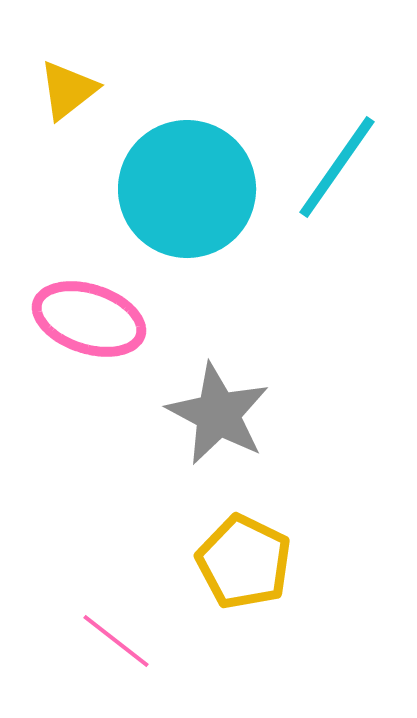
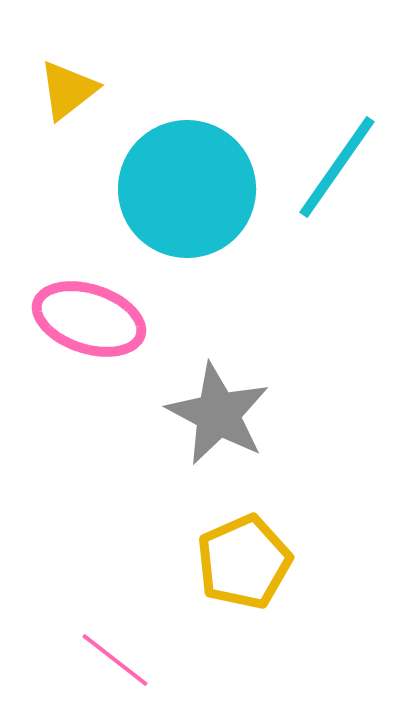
yellow pentagon: rotated 22 degrees clockwise
pink line: moved 1 px left, 19 px down
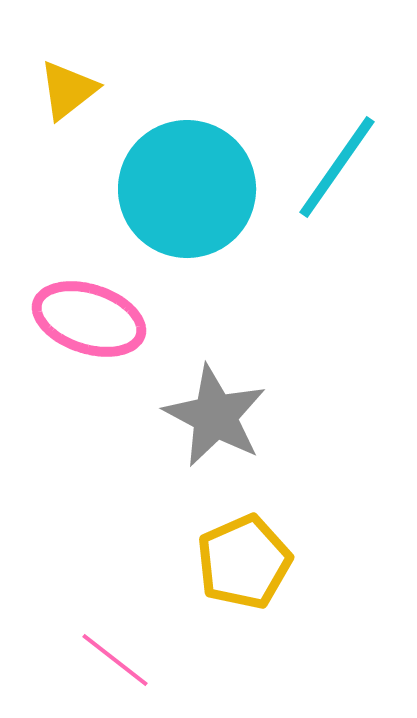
gray star: moved 3 px left, 2 px down
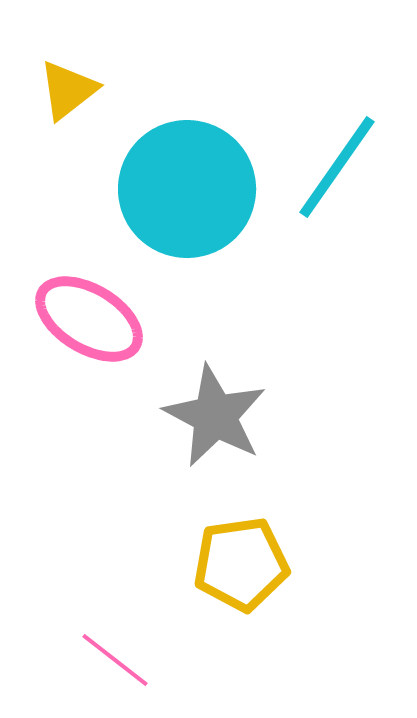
pink ellipse: rotated 13 degrees clockwise
yellow pentagon: moved 3 px left, 2 px down; rotated 16 degrees clockwise
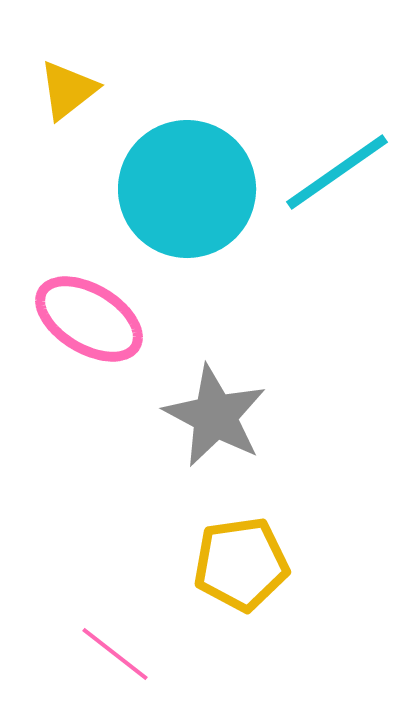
cyan line: moved 5 px down; rotated 20 degrees clockwise
pink line: moved 6 px up
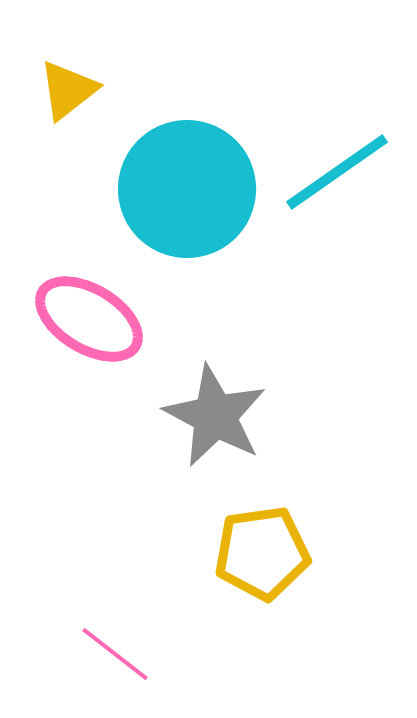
yellow pentagon: moved 21 px right, 11 px up
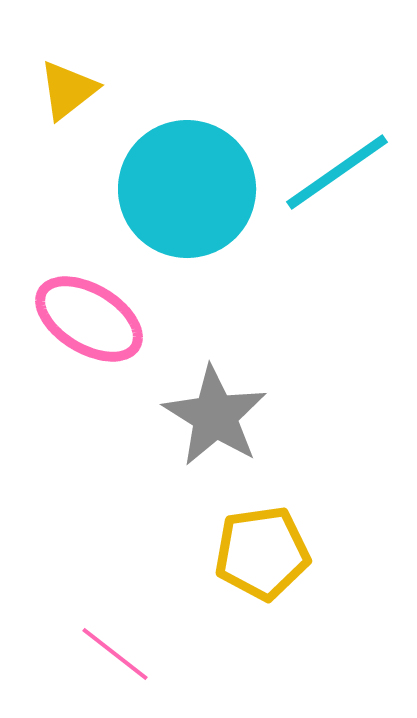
gray star: rotated 4 degrees clockwise
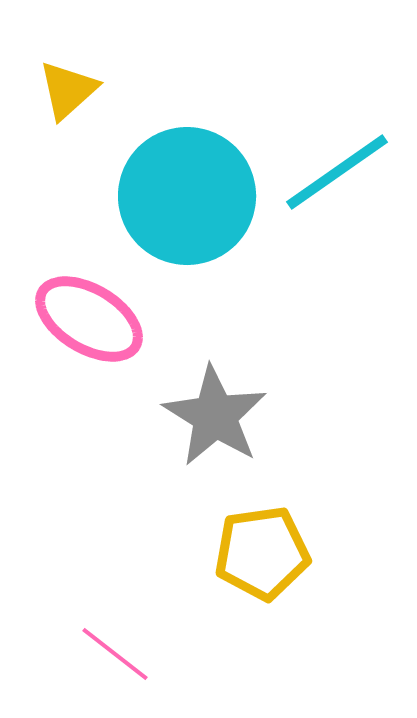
yellow triangle: rotated 4 degrees counterclockwise
cyan circle: moved 7 px down
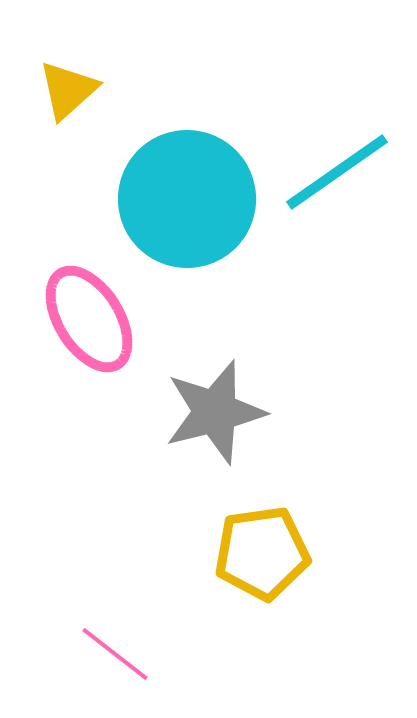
cyan circle: moved 3 px down
pink ellipse: rotated 27 degrees clockwise
gray star: moved 4 px up; rotated 26 degrees clockwise
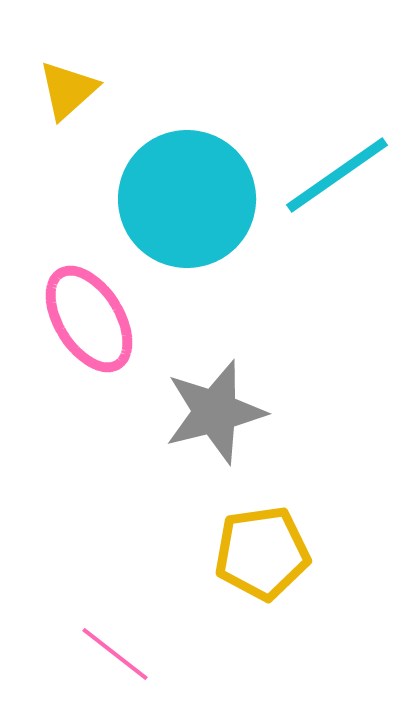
cyan line: moved 3 px down
